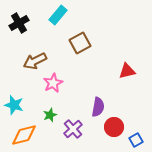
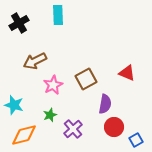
cyan rectangle: rotated 42 degrees counterclockwise
brown square: moved 6 px right, 36 px down
red triangle: moved 2 px down; rotated 36 degrees clockwise
pink star: moved 2 px down
purple semicircle: moved 7 px right, 3 px up
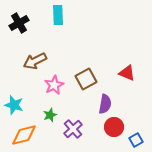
pink star: moved 1 px right
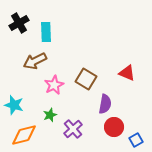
cyan rectangle: moved 12 px left, 17 px down
brown square: rotated 30 degrees counterclockwise
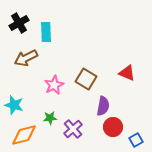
brown arrow: moved 9 px left, 3 px up
purple semicircle: moved 2 px left, 2 px down
green star: moved 3 px down; rotated 16 degrees clockwise
red circle: moved 1 px left
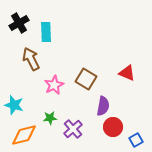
brown arrow: moved 5 px right, 1 px down; rotated 90 degrees clockwise
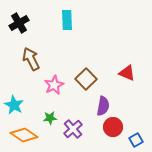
cyan rectangle: moved 21 px right, 12 px up
brown square: rotated 15 degrees clockwise
cyan star: rotated 12 degrees clockwise
orange diamond: rotated 48 degrees clockwise
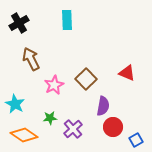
cyan star: moved 1 px right, 1 px up
